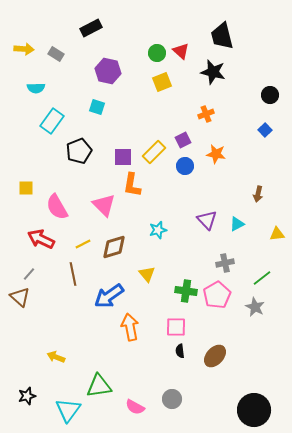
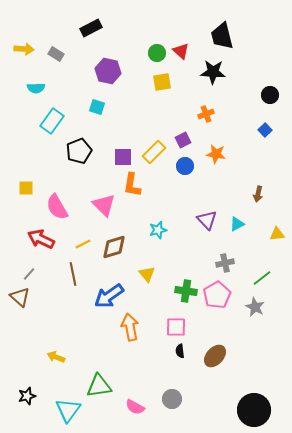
black star at (213, 72): rotated 10 degrees counterclockwise
yellow square at (162, 82): rotated 12 degrees clockwise
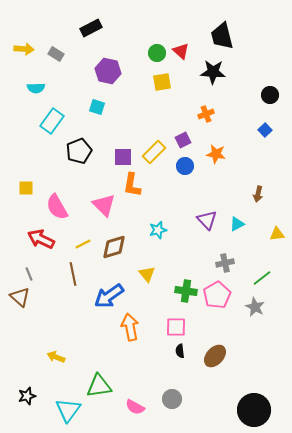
gray line at (29, 274): rotated 64 degrees counterclockwise
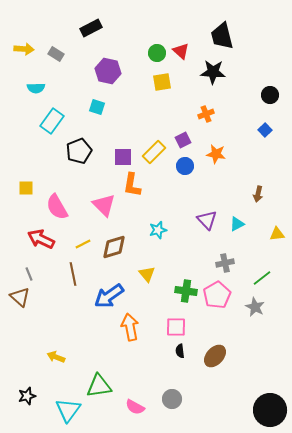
black circle at (254, 410): moved 16 px right
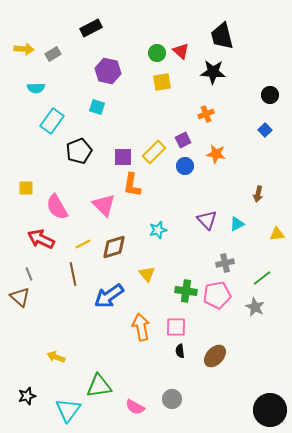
gray rectangle at (56, 54): moved 3 px left; rotated 63 degrees counterclockwise
pink pentagon at (217, 295): rotated 20 degrees clockwise
orange arrow at (130, 327): moved 11 px right
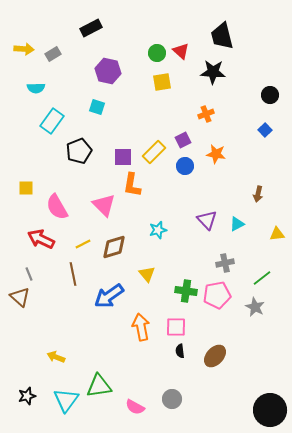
cyan triangle at (68, 410): moved 2 px left, 10 px up
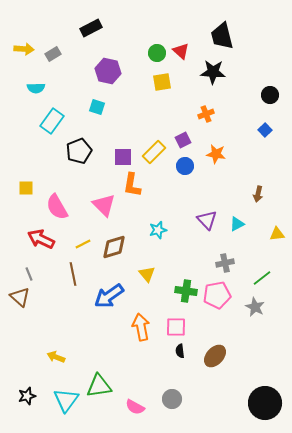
black circle at (270, 410): moved 5 px left, 7 px up
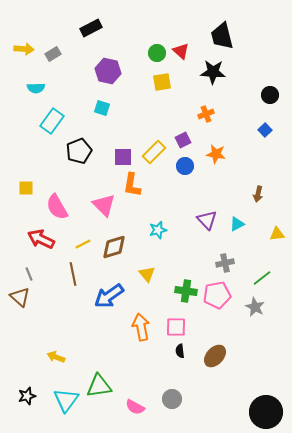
cyan square at (97, 107): moved 5 px right, 1 px down
black circle at (265, 403): moved 1 px right, 9 px down
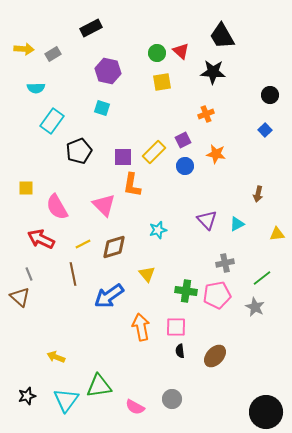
black trapezoid at (222, 36): rotated 16 degrees counterclockwise
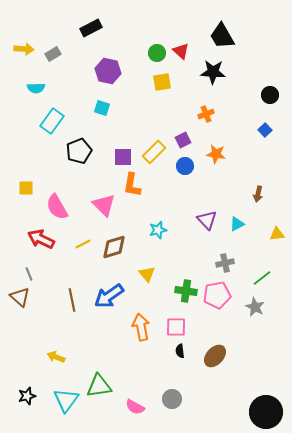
brown line at (73, 274): moved 1 px left, 26 px down
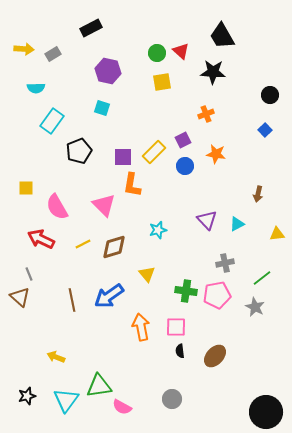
pink semicircle at (135, 407): moved 13 px left
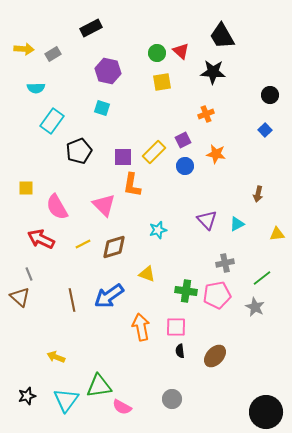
yellow triangle at (147, 274): rotated 30 degrees counterclockwise
